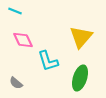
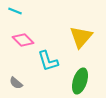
pink diamond: rotated 20 degrees counterclockwise
green ellipse: moved 3 px down
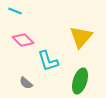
gray semicircle: moved 10 px right
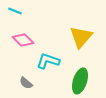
cyan L-shape: rotated 125 degrees clockwise
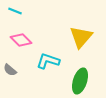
pink diamond: moved 2 px left
gray semicircle: moved 16 px left, 13 px up
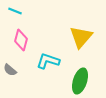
pink diamond: rotated 60 degrees clockwise
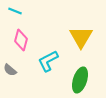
yellow triangle: rotated 10 degrees counterclockwise
cyan L-shape: rotated 45 degrees counterclockwise
green ellipse: moved 1 px up
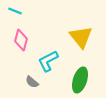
yellow triangle: rotated 10 degrees counterclockwise
gray semicircle: moved 22 px right, 12 px down
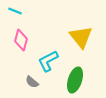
green ellipse: moved 5 px left
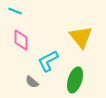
pink diamond: rotated 15 degrees counterclockwise
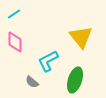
cyan line: moved 1 px left, 3 px down; rotated 56 degrees counterclockwise
pink diamond: moved 6 px left, 2 px down
